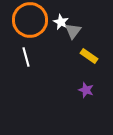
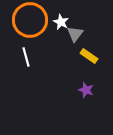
gray triangle: moved 2 px right, 3 px down
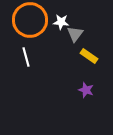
white star: rotated 21 degrees counterclockwise
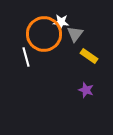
orange circle: moved 14 px right, 14 px down
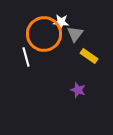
purple star: moved 8 px left
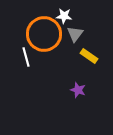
white star: moved 3 px right, 6 px up
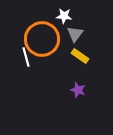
orange circle: moved 2 px left, 5 px down
yellow rectangle: moved 9 px left
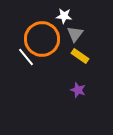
white line: rotated 24 degrees counterclockwise
